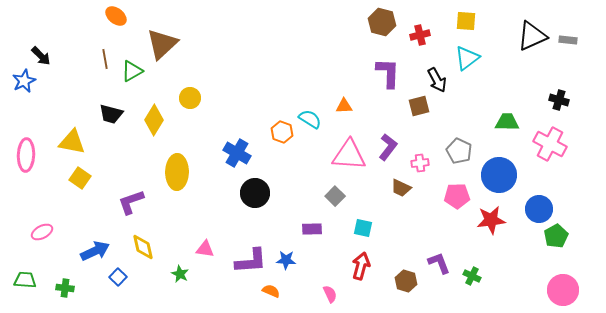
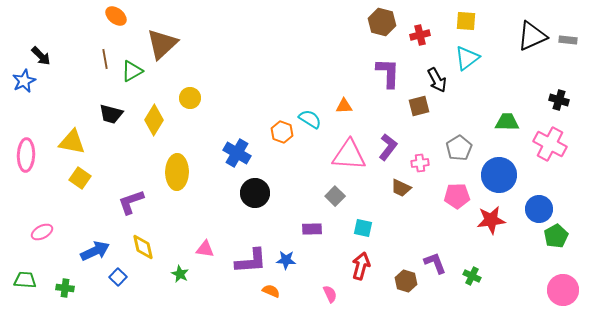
gray pentagon at (459, 151): moved 3 px up; rotated 15 degrees clockwise
purple L-shape at (439, 263): moved 4 px left
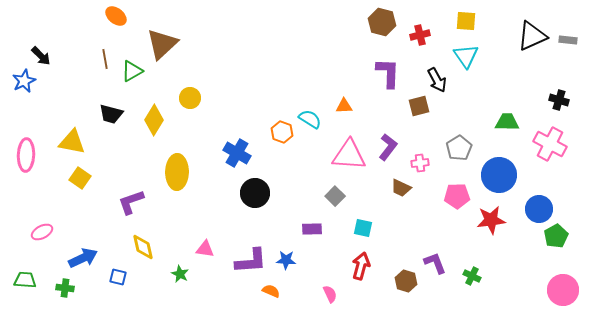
cyan triangle at (467, 58): moved 1 px left, 2 px up; rotated 28 degrees counterclockwise
blue arrow at (95, 251): moved 12 px left, 7 px down
blue square at (118, 277): rotated 30 degrees counterclockwise
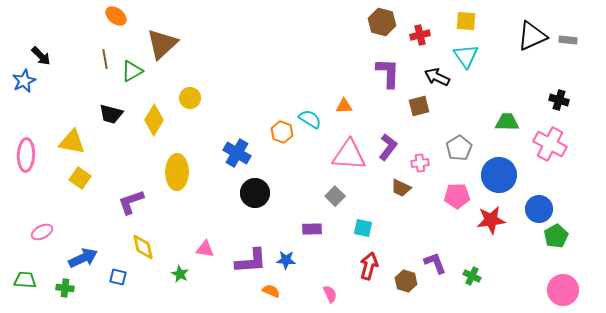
black arrow at (437, 80): moved 3 px up; rotated 145 degrees clockwise
red arrow at (361, 266): moved 8 px right
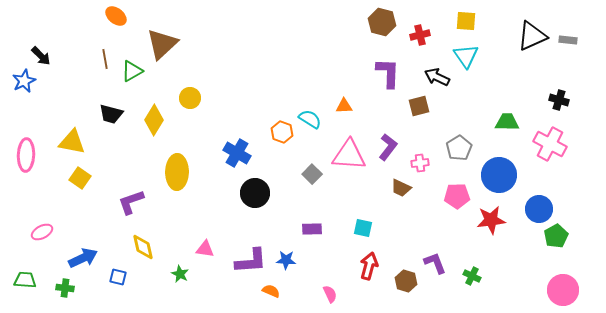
gray square at (335, 196): moved 23 px left, 22 px up
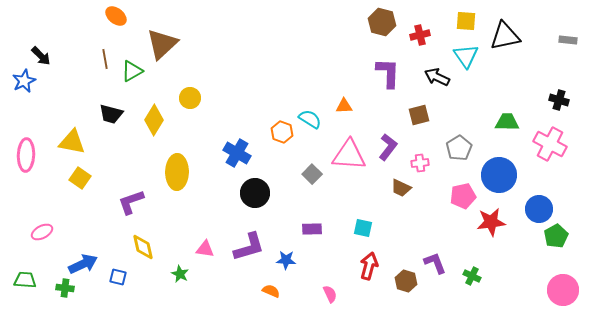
black triangle at (532, 36): moved 27 px left; rotated 12 degrees clockwise
brown square at (419, 106): moved 9 px down
pink pentagon at (457, 196): moved 6 px right; rotated 10 degrees counterclockwise
red star at (491, 220): moved 2 px down
blue arrow at (83, 258): moved 6 px down
purple L-shape at (251, 261): moved 2 px left, 14 px up; rotated 12 degrees counterclockwise
